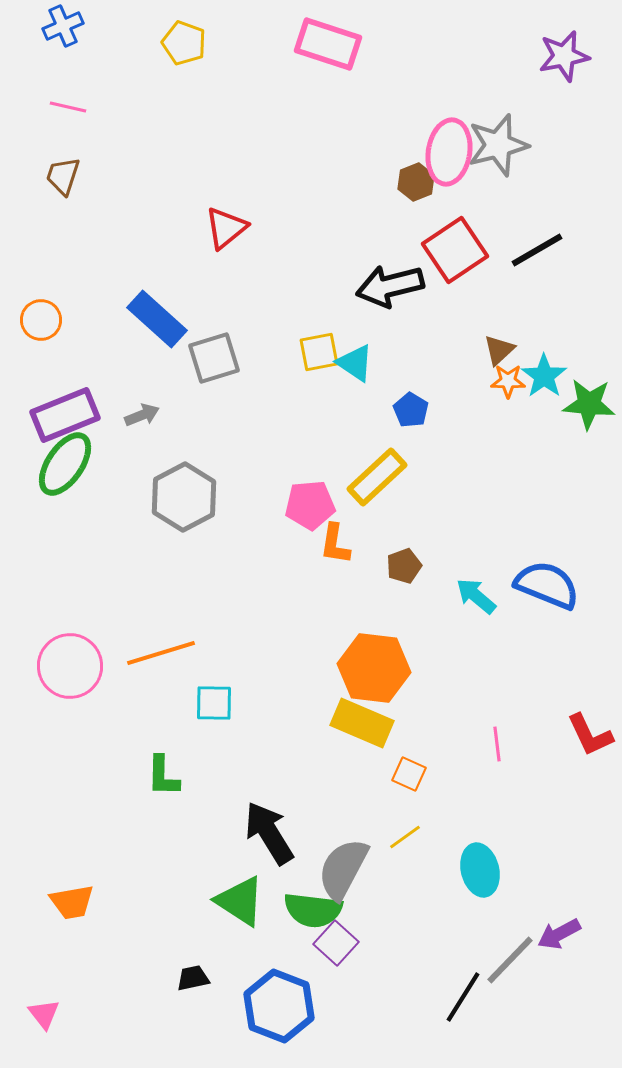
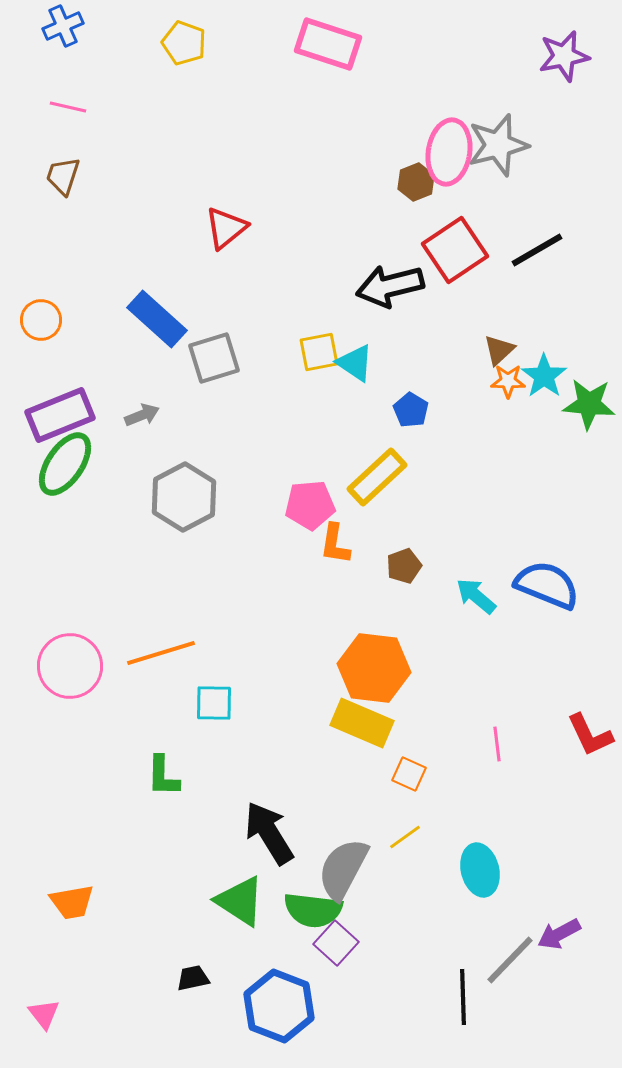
purple rectangle at (65, 415): moved 5 px left
black line at (463, 997): rotated 34 degrees counterclockwise
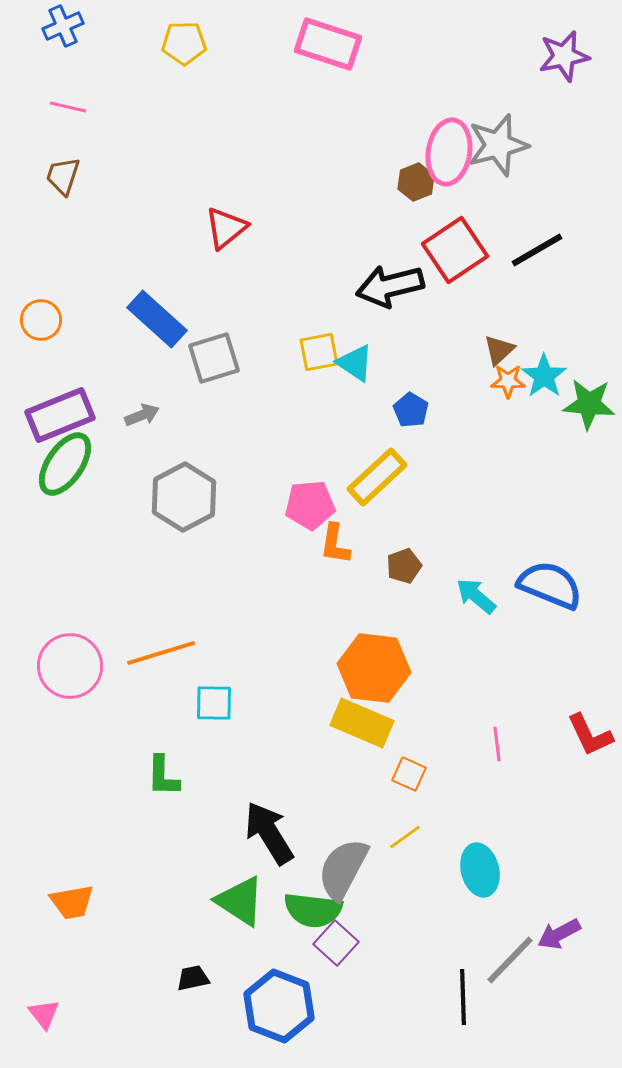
yellow pentagon at (184, 43): rotated 21 degrees counterclockwise
blue semicircle at (547, 585): moved 3 px right
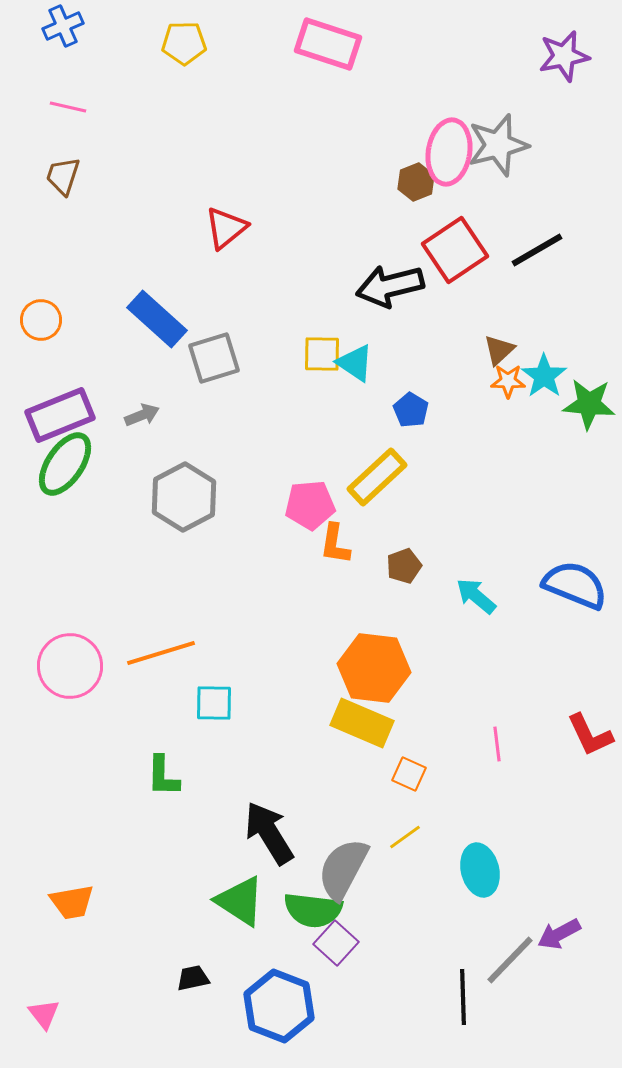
yellow square at (319, 352): moved 3 px right, 2 px down; rotated 12 degrees clockwise
blue semicircle at (550, 585): moved 25 px right
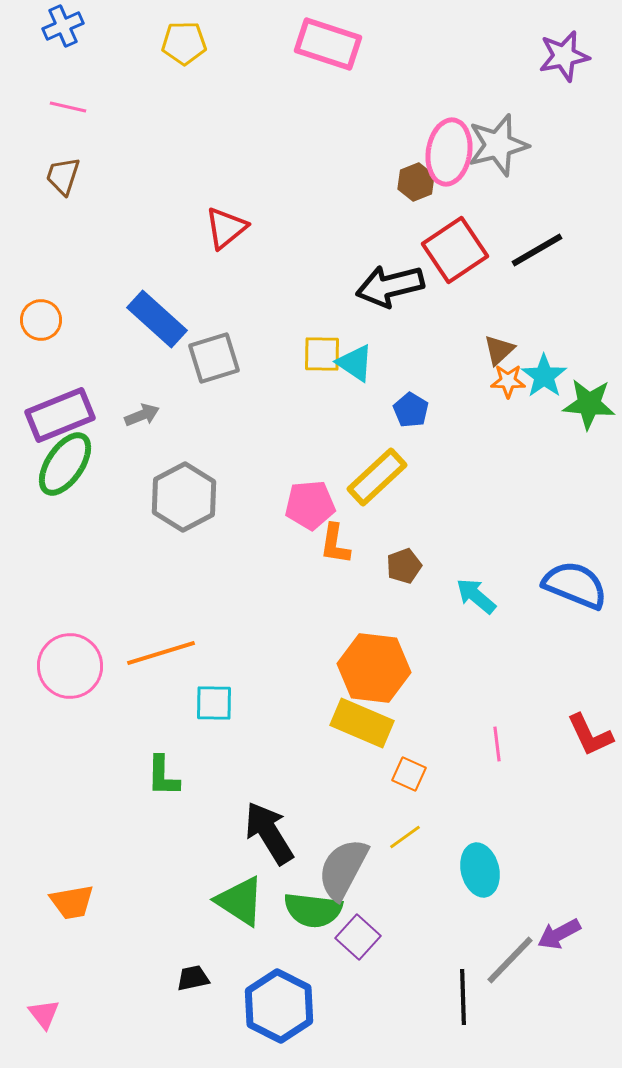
purple square at (336, 943): moved 22 px right, 6 px up
blue hexagon at (279, 1006): rotated 6 degrees clockwise
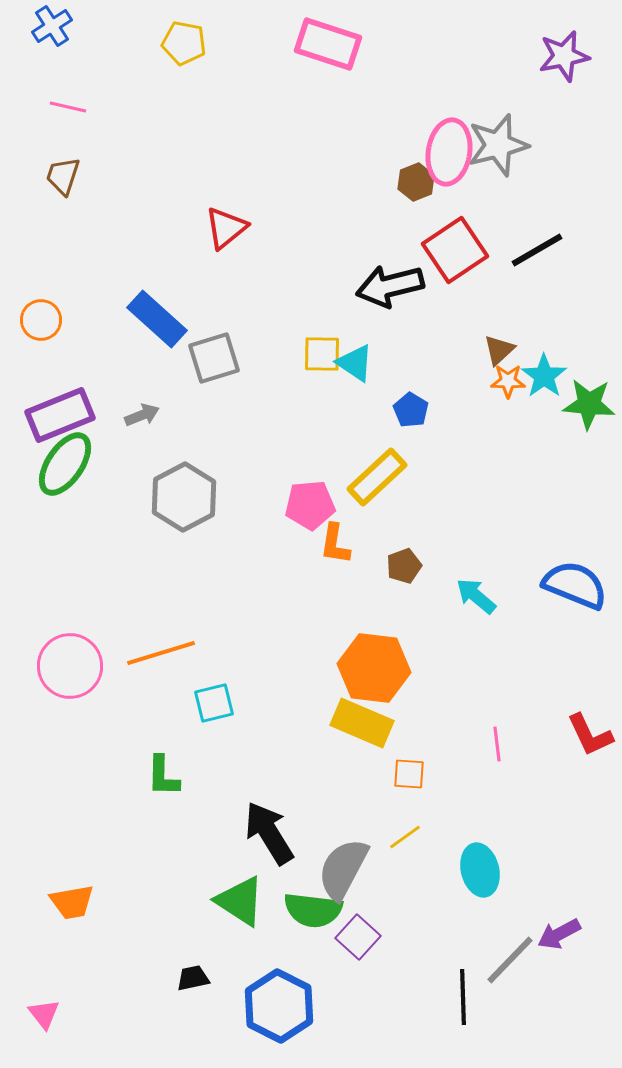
blue cross at (63, 26): moved 11 px left; rotated 9 degrees counterclockwise
yellow pentagon at (184, 43): rotated 12 degrees clockwise
cyan square at (214, 703): rotated 15 degrees counterclockwise
orange square at (409, 774): rotated 20 degrees counterclockwise
